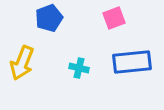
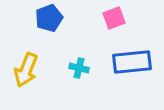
yellow arrow: moved 4 px right, 7 px down
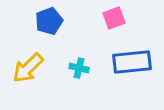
blue pentagon: moved 3 px down
yellow arrow: moved 2 px right, 2 px up; rotated 24 degrees clockwise
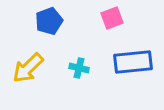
pink square: moved 2 px left
blue rectangle: moved 1 px right
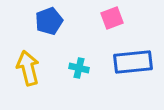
yellow arrow: rotated 120 degrees clockwise
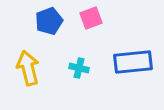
pink square: moved 21 px left
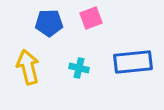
blue pentagon: moved 2 px down; rotated 20 degrees clockwise
yellow arrow: moved 1 px up
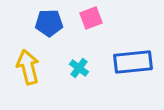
cyan cross: rotated 24 degrees clockwise
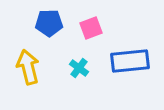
pink square: moved 10 px down
blue rectangle: moved 3 px left, 1 px up
